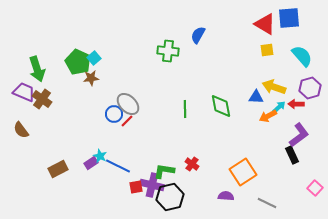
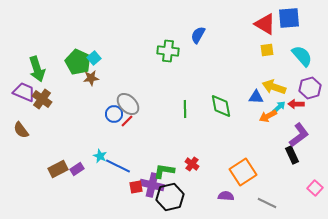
purple rectangle: moved 14 px left, 6 px down
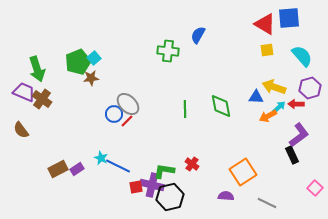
green pentagon: rotated 25 degrees clockwise
cyan star: moved 1 px right, 2 px down
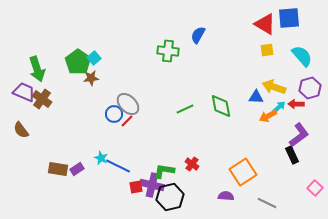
green pentagon: rotated 15 degrees counterclockwise
green line: rotated 66 degrees clockwise
brown rectangle: rotated 36 degrees clockwise
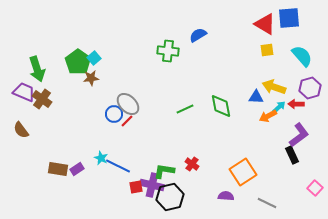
blue semicircle: rotated 30 degrees clockwise
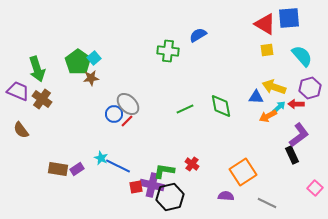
purple trapezoid: moved 6 px left, 1 px up
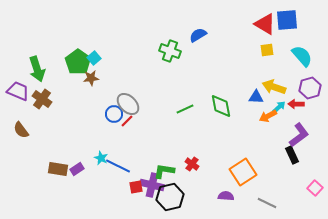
blue square: moved 2 px left, 2 px down
green cross: moved 2 px right; rotated 15 degrees clockwise
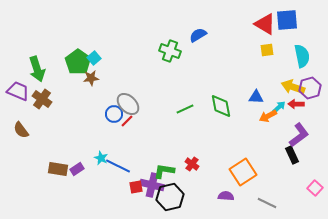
cyan semicircle: rotated 30 degrees clockwise
yellow arrow: moved 19 px right
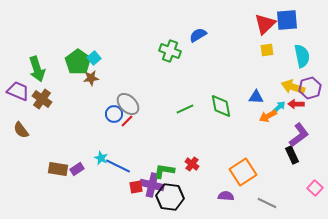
red triangle: rotated 45 degrees clockwise
black hexagon: rotated 20 degrees clockwise
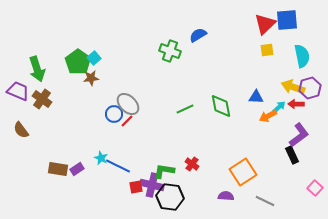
gray line: moved 2 px left, 2 px up
